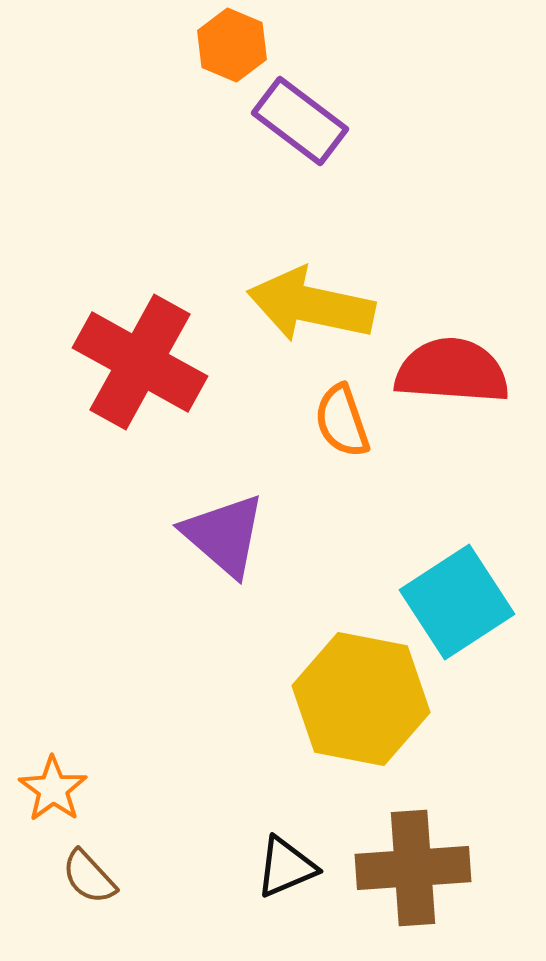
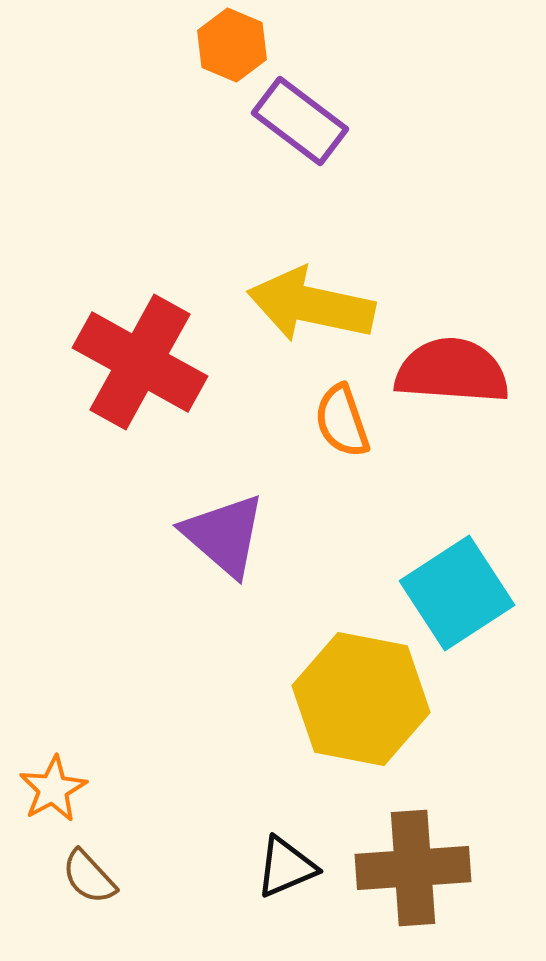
cyan square: moved 9 px up
orange star: rotated 8 degrees clockwise
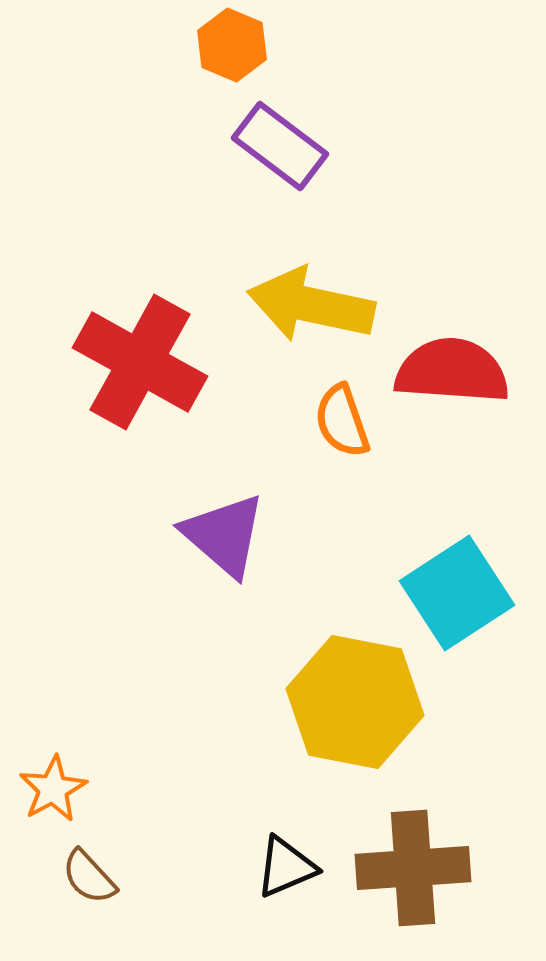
purple rectangle: moved 20 px left, 25 px down
yellow hexagon: moved 6 px left, 3 px down
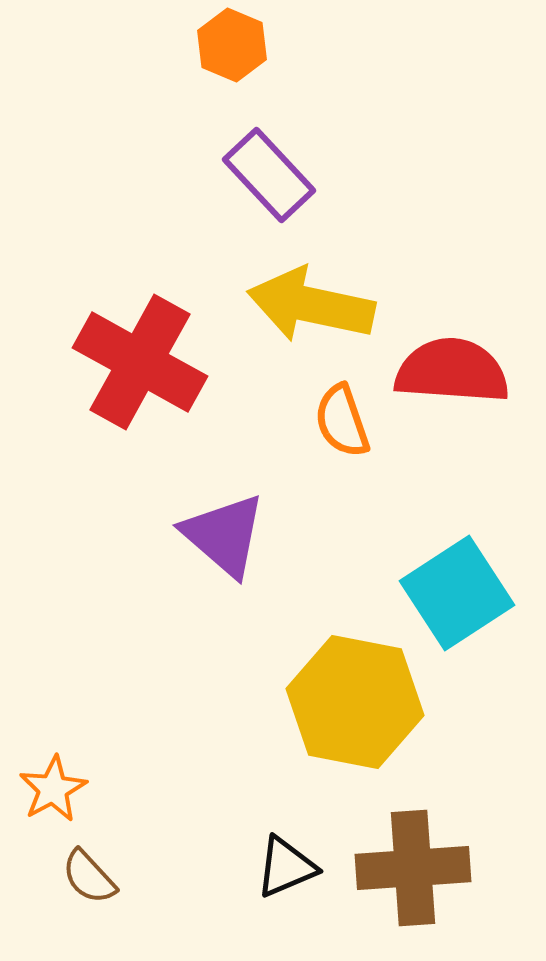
purple rectangle: moved 11 px left, 29 px down; rotated 10 degrees clockwise
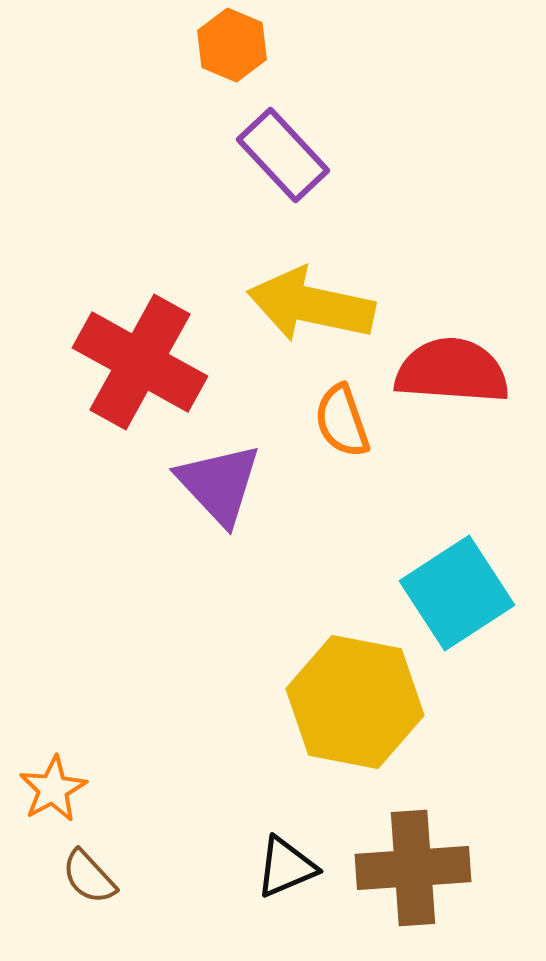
purple rectangle: moved 14 px right, 20 px up
purple triangle: moved 5 px left, 51 px up; rotated 6 degrees clockwise
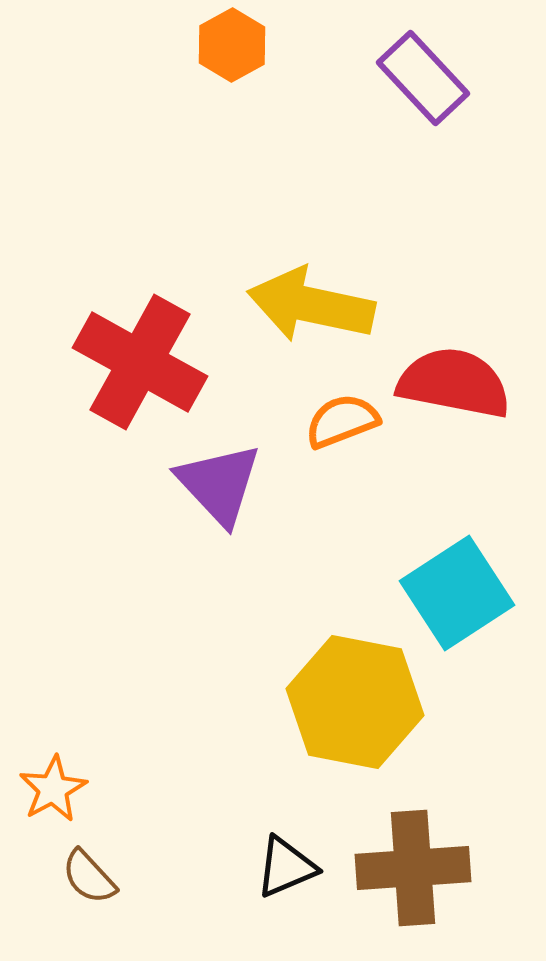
orange hexagon: rotated 8 degrees clockwise
purple rectangle: moved 140 px right, 77 px up
red semicircle: moved 2 px right, 12 px down; rotated 7 degrees clockwise
orange semicircle: rotated 88 degrees clockwise
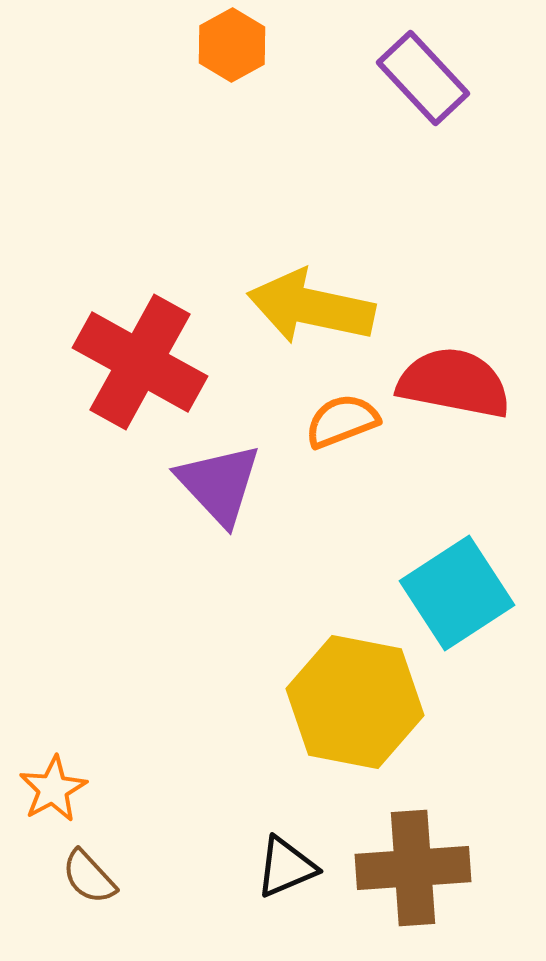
yellow arrow: moved 2 px down
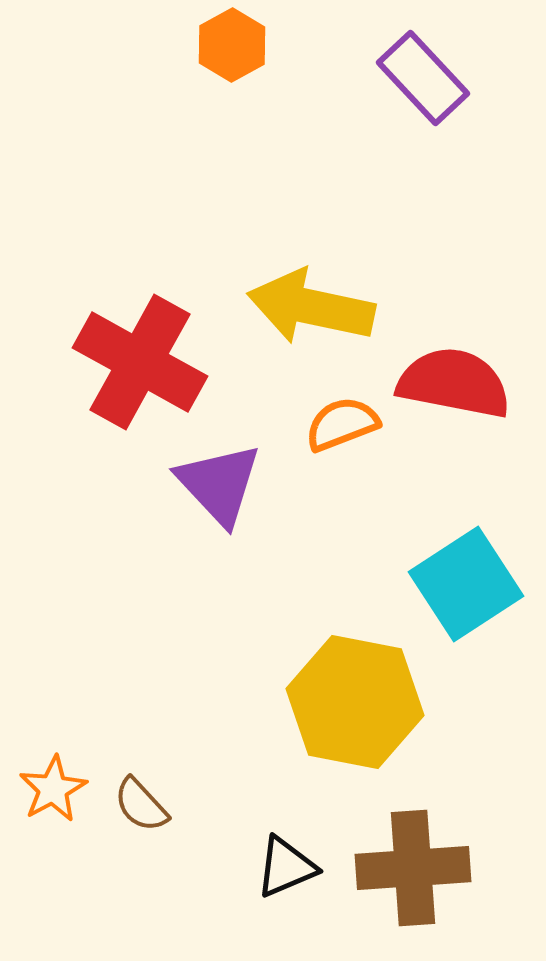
orange semicircle: moved 3 px down
cyan square: moved 9 px right, 9 px up
brown semicircle: moved 52 px right, 72 px up
